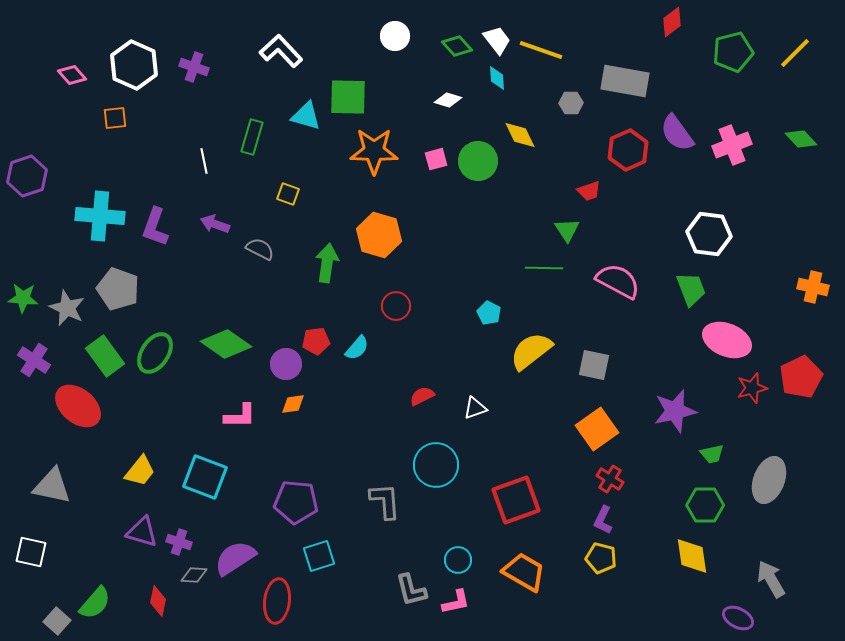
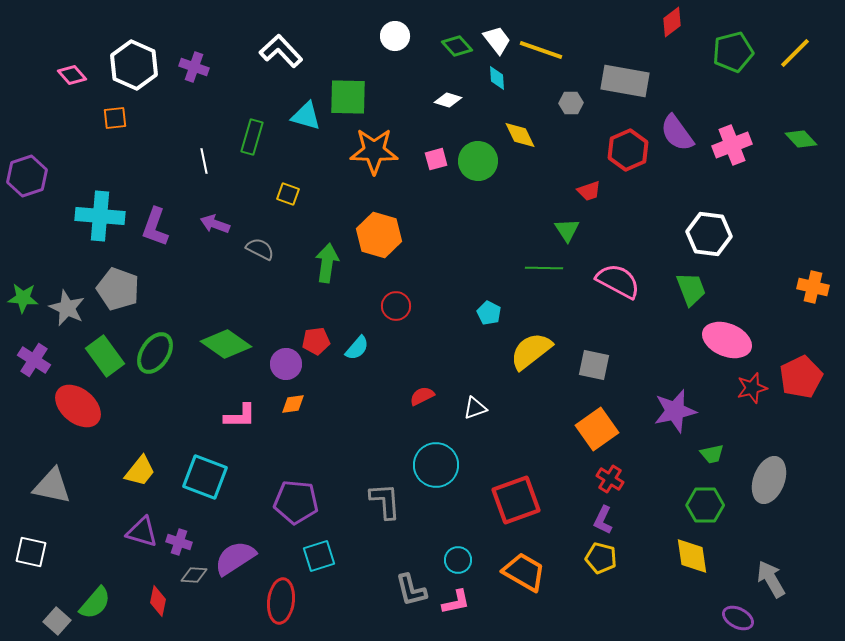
red ellipse at (277, 601): moved 4 px right
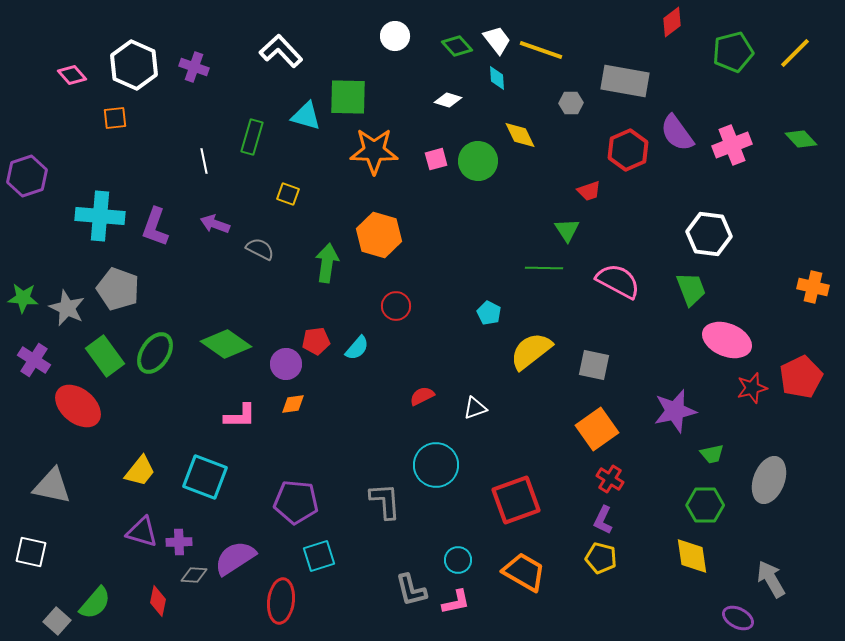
purple cross at (179, 542): rotated 20 degrees counterclockwise
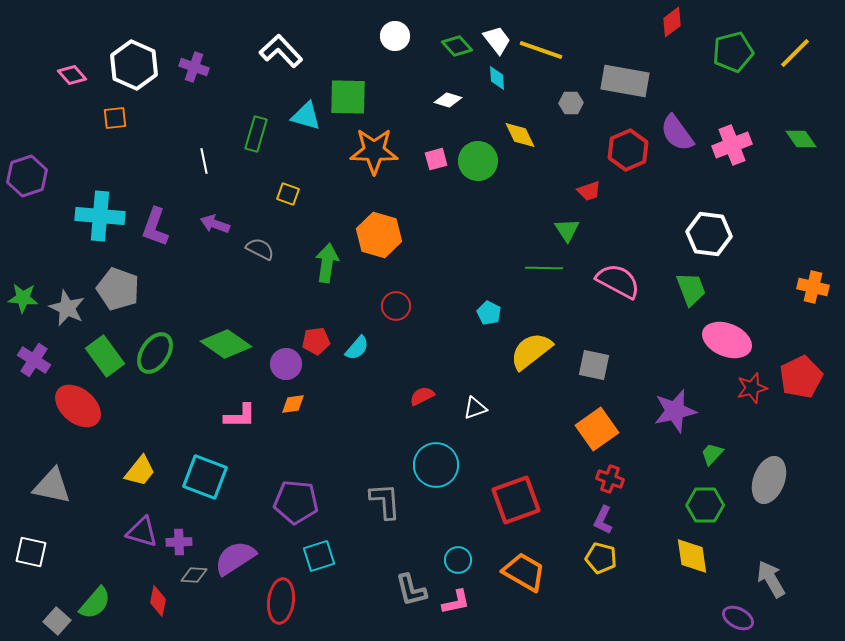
green rectangle at (252, 137): moved 4 px right, 3 px up
green diamond at (801, 139): rotated 8 degrees clockwise
green trapezoid at (712, 454): rotated 145 degrees clockwise
red cross at (610, 479): rotated 12 degrees counterclockwise
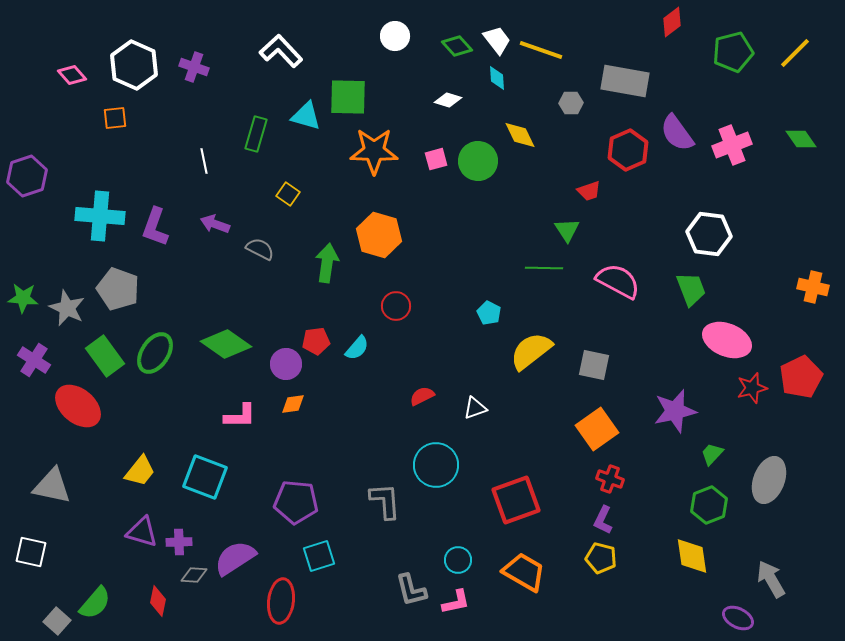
yellow square at (288, 194): rotated 15 degrees clockwise
green hexagon at (705, 505): moved 4 px right; rotated 21 degrees counterclockwise
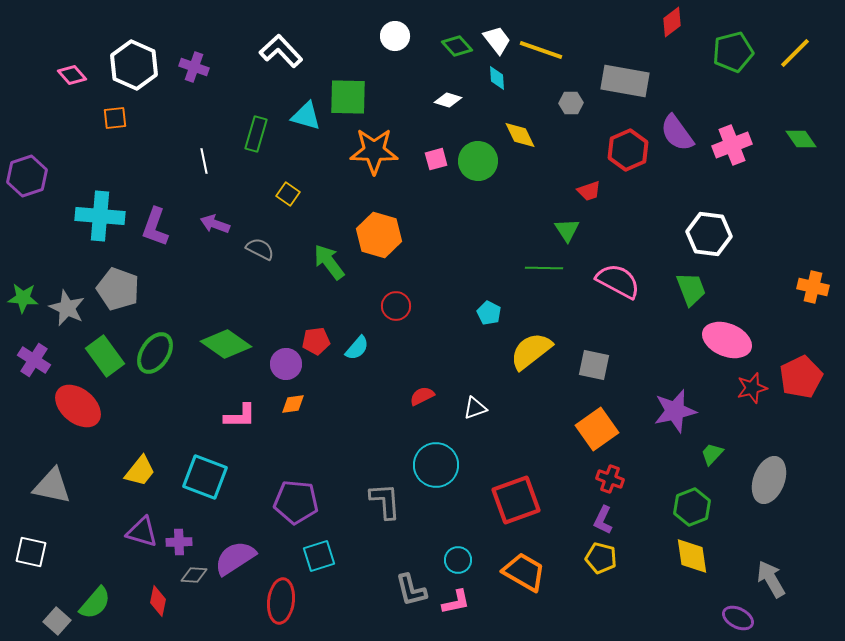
green arrow at (327, 263): moved 2 px right, 1 px up; rotated 45 degrees counterclockwise
green hexagon at (709, 505): moved 17 px left, 2 px down
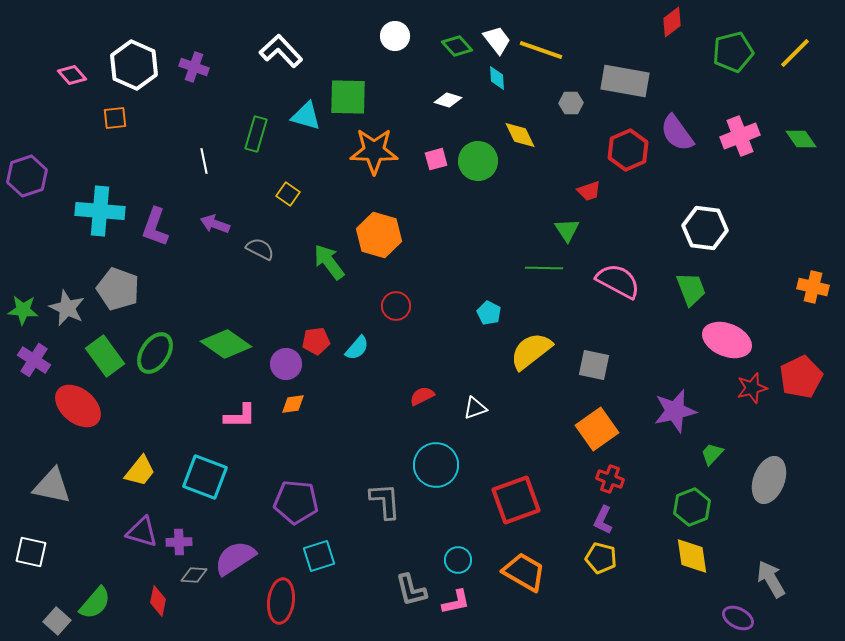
pink cross at (732, 145): moved 8 px right, 9 px up
cyan cross at (100, 216): moved 5 px up
white hexagon at (709, 234): moved 4 px left, 6 px up
green star at (23, 298): moved 12 px down
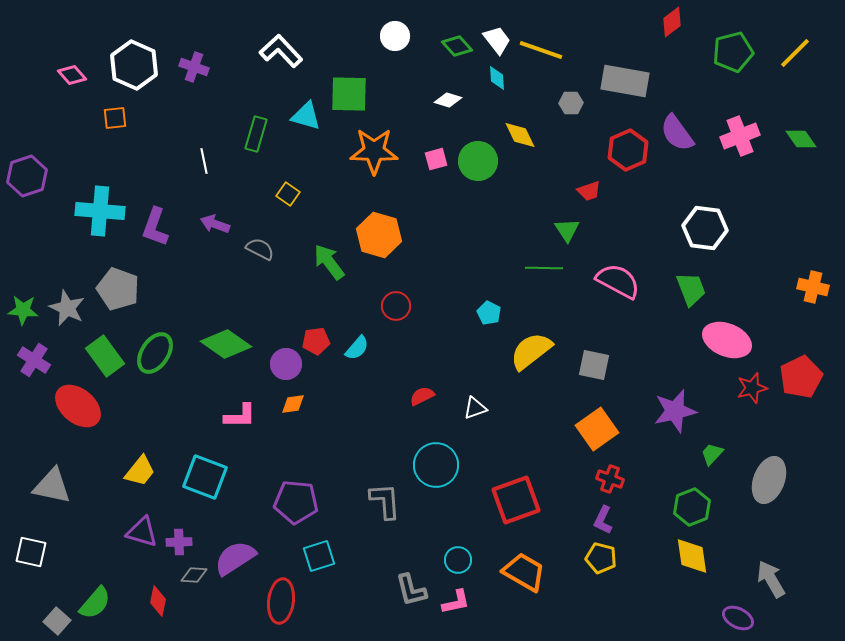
green square at (348, 97): moved 1 px right, 3 px up
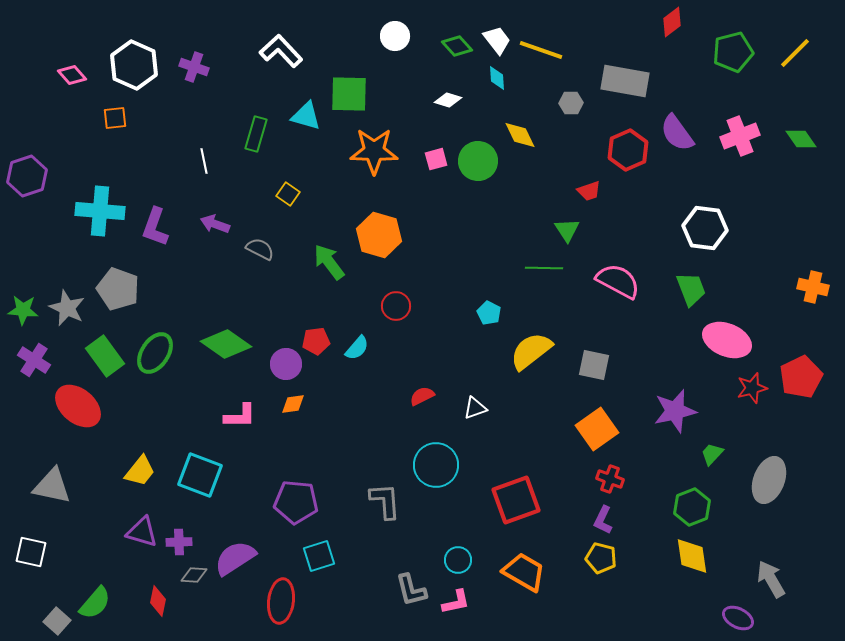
cyan square at (205, 477): moved 5 px left, 2 px up
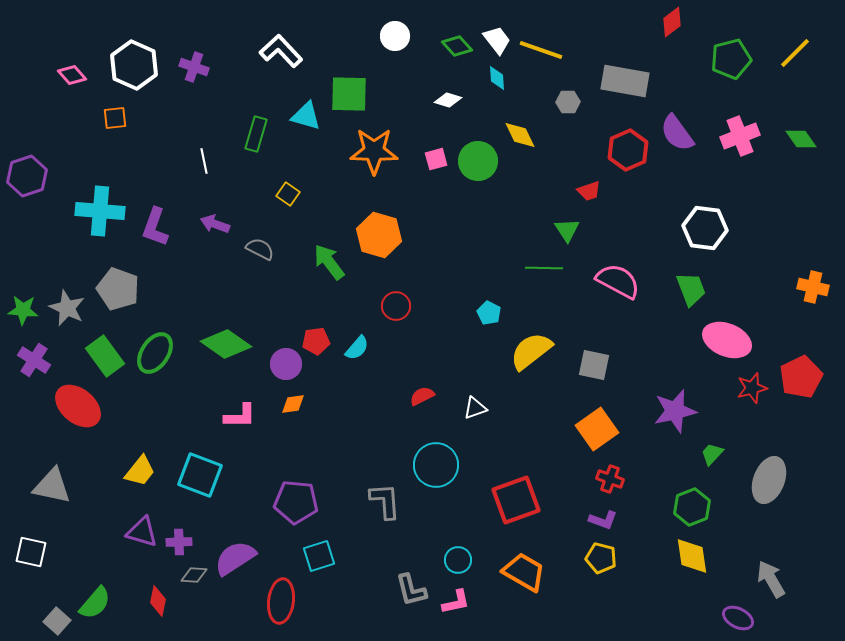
green pentagon at (733, 52): moved 2 px left, 7 px down
gray hexagon at (571, 103): moved 3 px left, 1 px up
purple L-shape at (603, 520): rotated 96 degrees counterclockwise
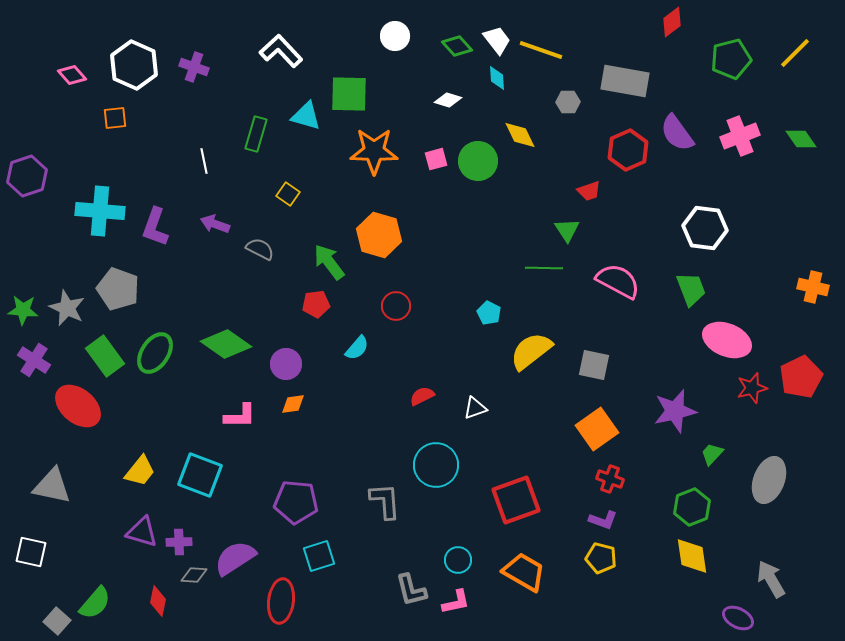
red pentagon at (316, 341): moved 37 px up
